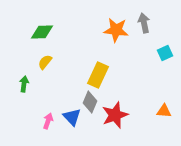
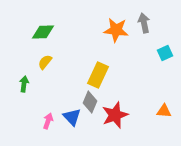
green diamond: moved 1 px right
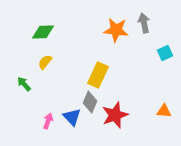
green arrow: rotated 49 degrees counterclockwise
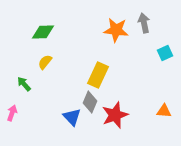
pink arrow: moved 36 px left, 8 px up
